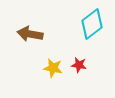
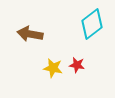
red star: moved 2 px left
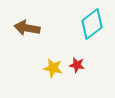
brown arrow: moved 3 px left, 6 px up
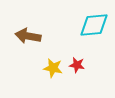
cyan diamond: moved 2 px right, 1 px down; rotated 32 degrees clockwise
brown arrow: moved 1 px right, 8 px down
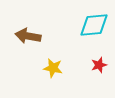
red star: moved 22 px right; rotated 28 degrees counterclockwise
